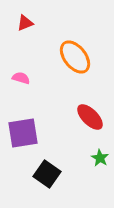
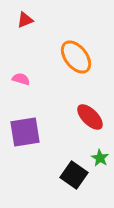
red triangle: moved 3 px up
orange ellipse: moved 1 px right
pink semicircle: moved 1 px down
purple square: moved 2 px right, 1 px up
black square: moved 27 px right, 1 px down
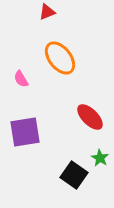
red triangle: moved 22 px right, 8 px up
orange ellipse: moved 16 px left, 1 px down
pink semicircle: rotated 138 degrees counterclockwise
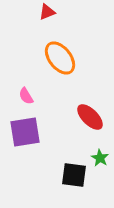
pink semicircle: moved 5 px right, 17 px down
black square: rotated 28 degrees counterclockwise
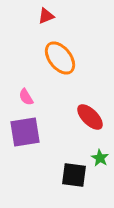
red triangle: moved 1 px left, 4 px down
pink semicircle: moved 1 px down
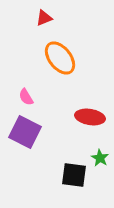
red triangle: moved 2 px left, 2 px down
red ellipse: rotated 36 degrees counterclockwise
purple square: rotated 36 degrees clockwise
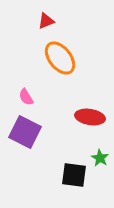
red triangle: moved 2 px right, 3 px down
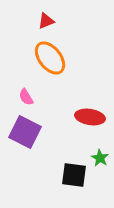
orange ellipse: moved 10 px left
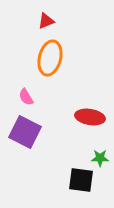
orange ellipse: rotated 52 degrees clockwise
green star: rotated 30 degrees counterclockwise
black square: moved 7 px right, 5 px down
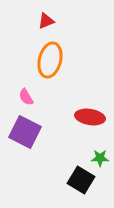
orange ellipse: moved 2 px down
black square: rotated 24 degrees clockwise
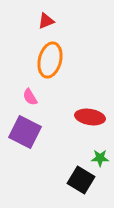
pink semicircle: moved 4 px right
